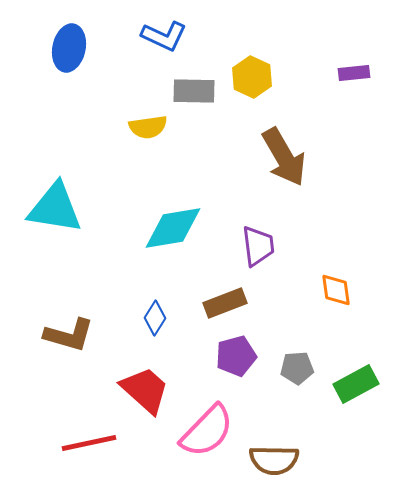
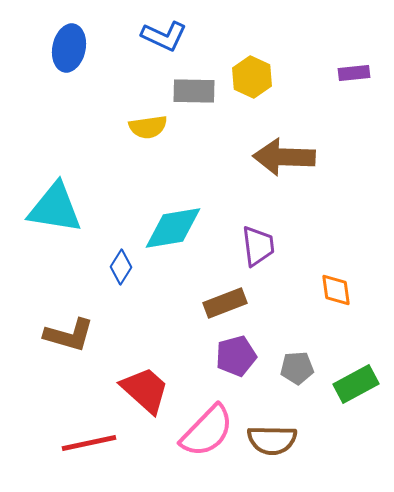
brown arrow: rotated 122 degrees clockwise
blue diamond: moved 34 px left, 51 px up
brown semicircle: moved 2 px left, 20 px up
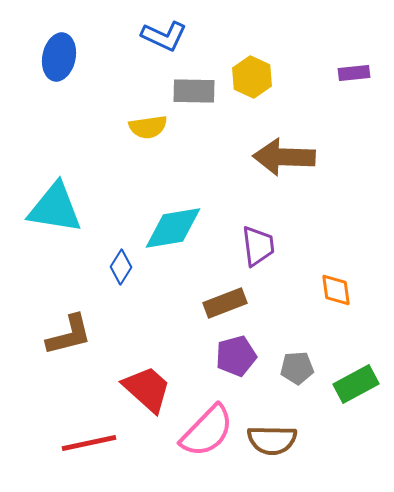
blue ellipse: moved 10 px left, 9 px down
brown L-shape: rotated 30 degrees counterclockwise
red trapezoid: moved 2 px right, 1 px up
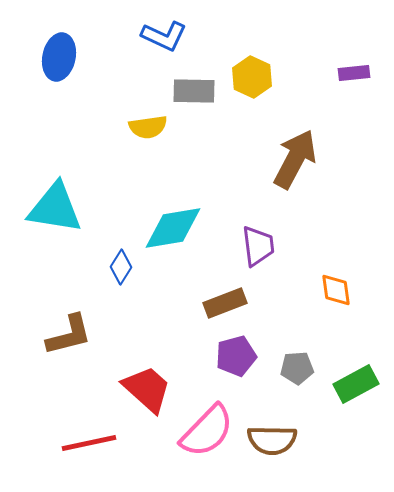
brown arrow: moved 11 px right, 2 px down; rotated 116 degrees clockwise
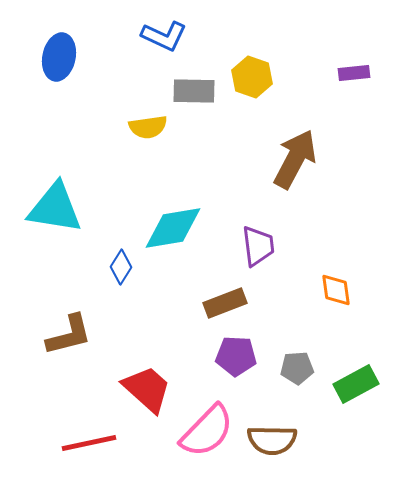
yellow hexagon: rotated 6 degrees counterclockwise
purple pentagon: rotated 18 degrees clockwise
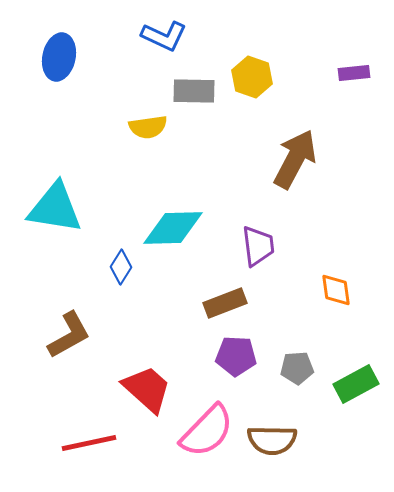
cyan diamond: rotated 8 degrees clockwise
brown L-shape: rotated 15 degrees counterclockwise
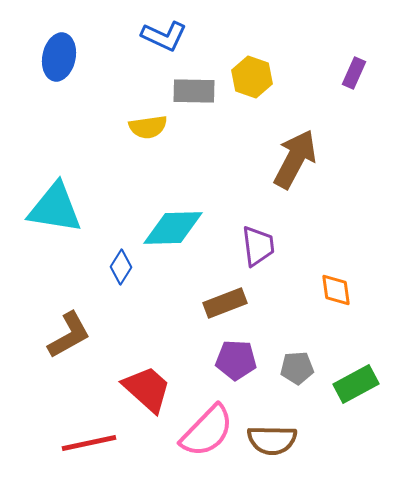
purple rectangle: rotated 60 degrees counterclockwise
purple pentagon: moved 4 px down
